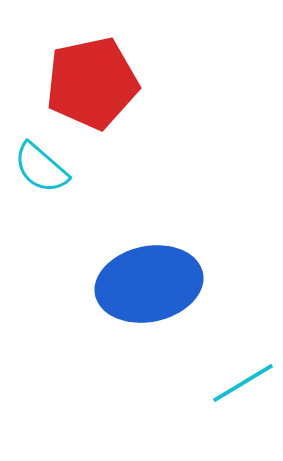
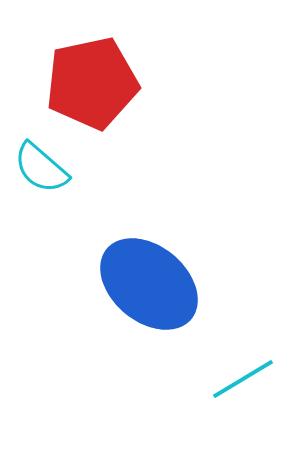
blue ellipse: rotated 52 degrees clockwise
cyan line: moved 4 px up
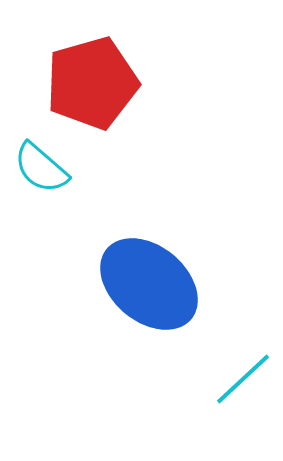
red pentagon: rotated 4 degrees counterclockwise
cyan line: rotated 12 degrees counterclockwise
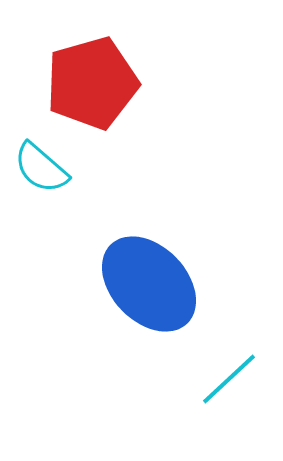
blue ellipse: rotated 6 degrees clockwise
cyan line: moved 14 px left
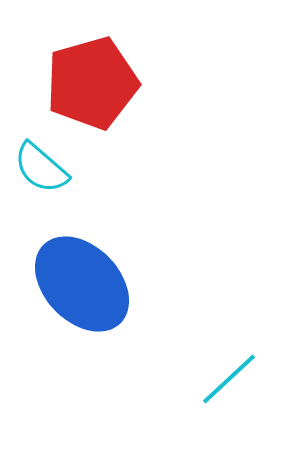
blue ellipse: moved 67 px left
